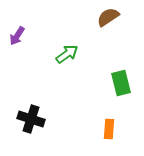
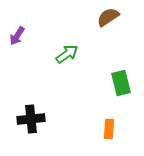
black cross: rotated 24 degrees counterclockwise
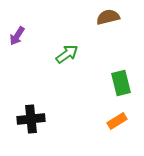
brown semicircle: rotated 20 degrees clockwise
orange rectangle: moved 8 px right, 8 px up; rotated 54 degrees clockwise
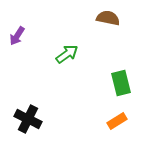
brown semicircle: moved 1 px down; rotated 25 degrees clockwise
black cross: moved 3 px left; rotated 32 degrees clockwise
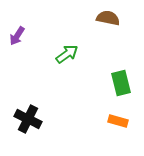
orange rectangle: moved 1 px right; rotated 48 degrees clockwise
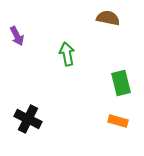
purple arrow: rotated 60 degrees counterclockwise
green arrow: rotated 65 degrees counterclockwise
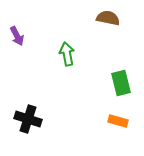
black cross: rotated 8 degrees counterclockwise
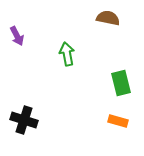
black cross: moved 4 px left, 1 px down
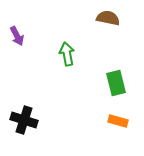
green rectangle: moved 5 px left
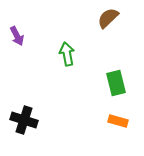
brown semicircle: rotated 55 degrees counterclockwise
